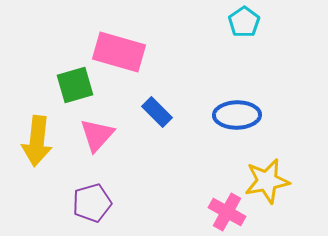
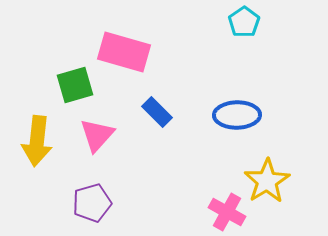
pink rectangle: moved 5 px right
yellow star: rotated 21 degrees counterclockwise
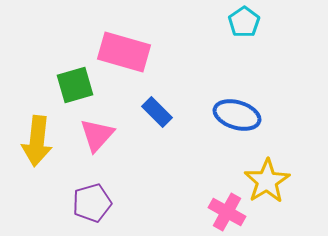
blue ellipse: rotated 18 degrees clockwise
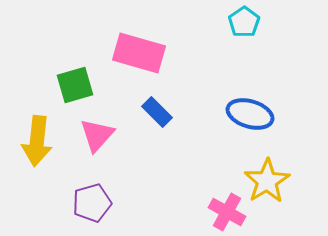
pink rectangle: moved 15 px right, 1 px down
blue ellipse: moved 13 px right, 1 px up
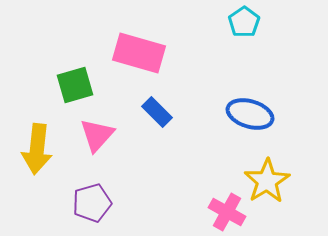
yellow arrow: moved 8 px down
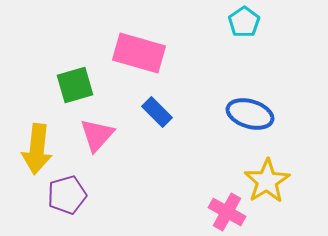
purple pentagon: moved 25 px left, 8 px up
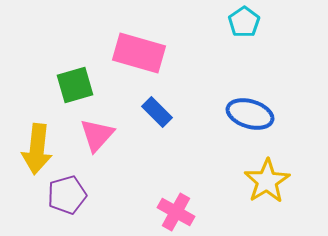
pink cross: moved 51 px left
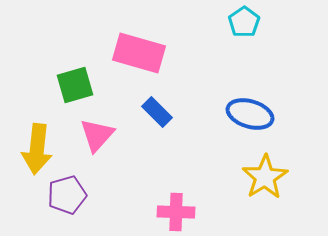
yellow star: moved 2 px left, 4 px up
pink cross: rotated 27 degrees counterclockwise
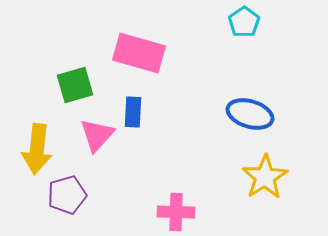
blue rectangle: moved 24 px left; rotated 48 degrees clockwise
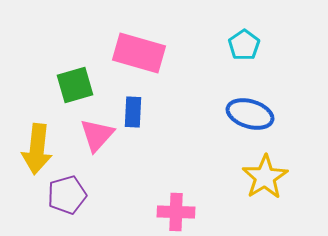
cyan pentagon: moved 23 px down
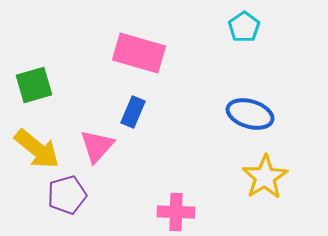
cyan pentagon: moved 18 px up
green square: moved 41 px left
blue rectangle: rotated 20 degrees clockwise
pink triangle: moved 11 px down
yellow arrow: rotated 57 degrees counterclockwise
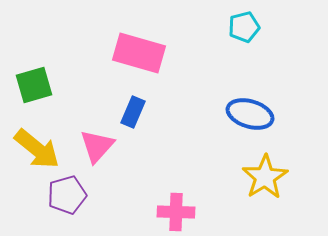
cyan pentagon: rotated 20 degrees clockwise
